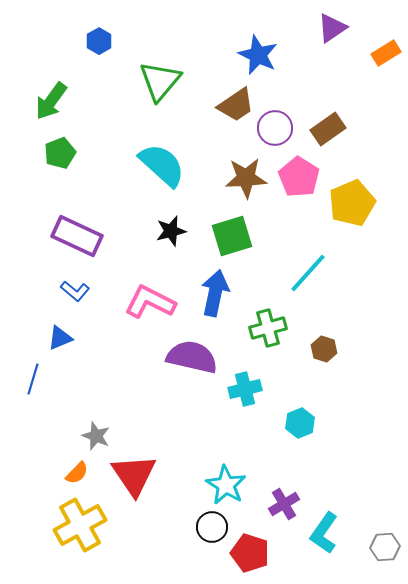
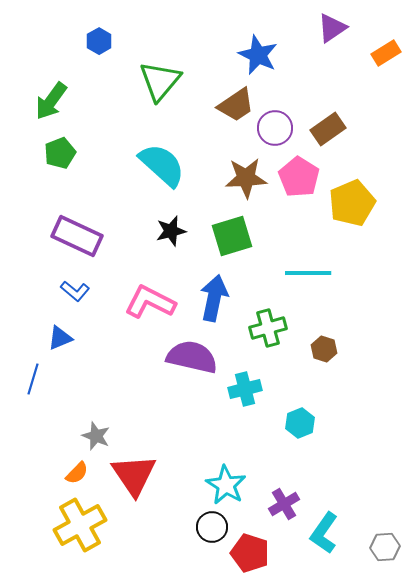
cyan line: rotated 48 degrees clockwise
blue arrow: moved 1 px left, 5 px down
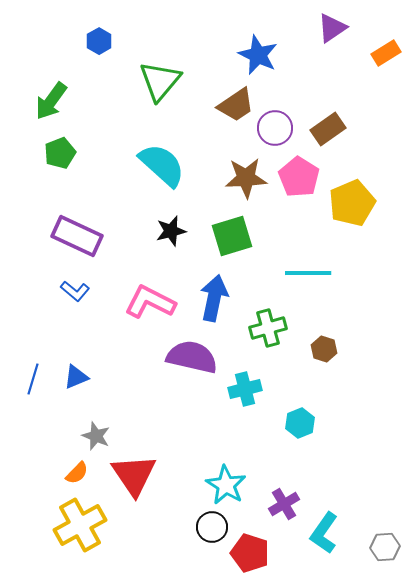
blue triangle: moved 16 px right, 39 px down
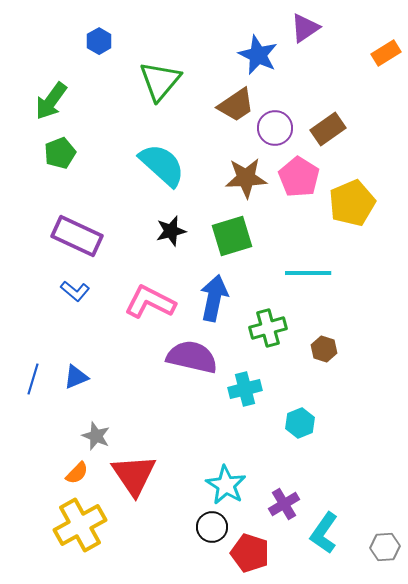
purple triangle: moved 27 px left
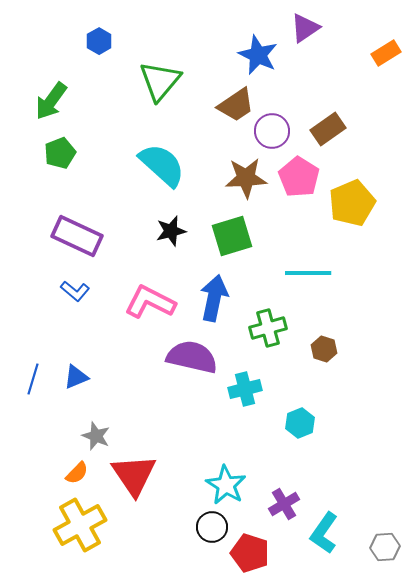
purple circle: moved 3 px left, 3 px down
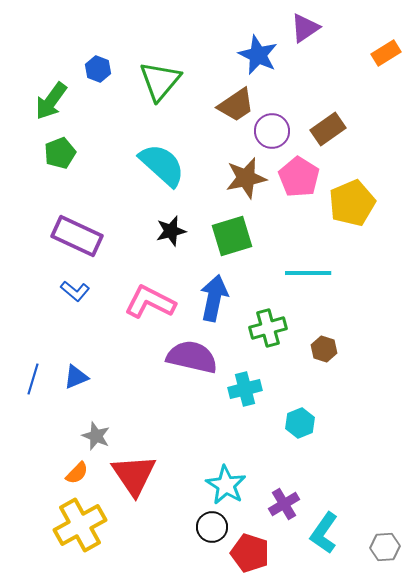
blue hexagon: moved 1 px left, 28 px down; rotated 10 degrees counterclockwise
brown star: rotated 9 degrees counterclockwise
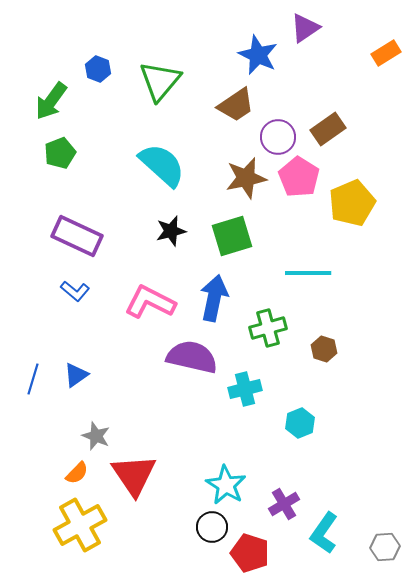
purple circle: moved 6 px right, 6 px down
blue triangle: moved 2 px up; rotated 12 degrees counterclockwise
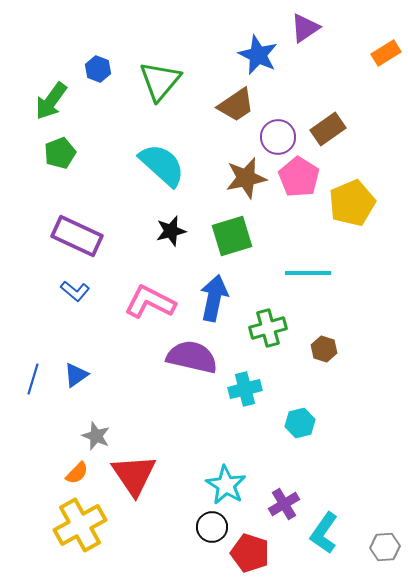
cyan hexagon: rotated 8 degrees clockwise
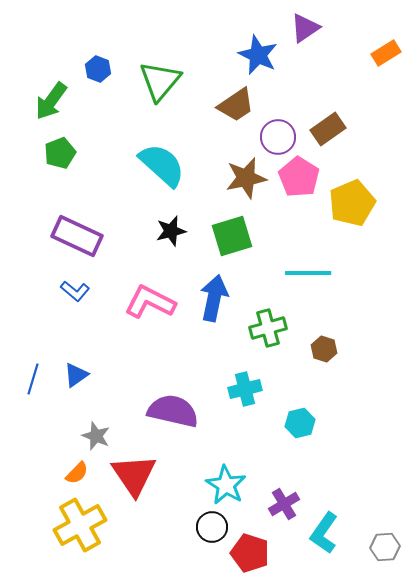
purple semicircle: moved 19 px left, 54 px down
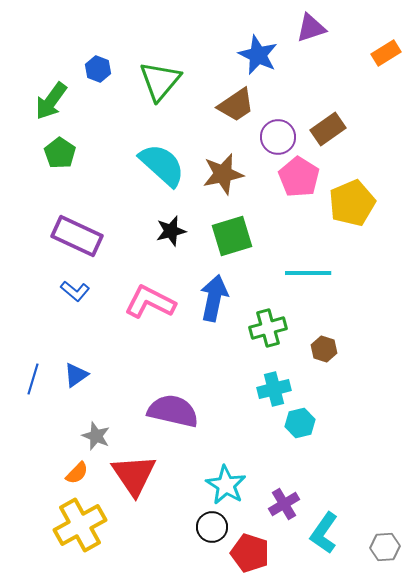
purple triangle: moved 6 px right; rotated 16 degrees clockwise
green pentagon: rotated 16 degrees counterclockwise
brown star: moved 23 px left, 4 px up
cyan cross: moved 29 px right
